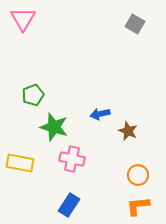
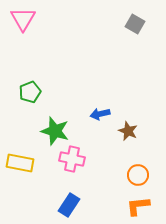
green pentagon: moved 3 px left, 3 px up
green star: moved 1 px right, 4 px down
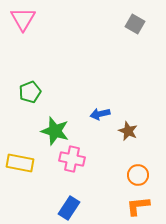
blue rectangle: moved 3 px down
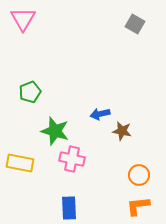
brown star: moved 6 px left; rotated 12 degrees counterclockwise
orange circle: moved 1 px right
blue rectangle: rotated 35 degrees counterclockwise
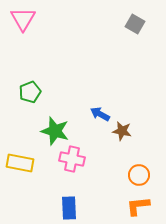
blue arrow: rotated 42 degrees clockwise
